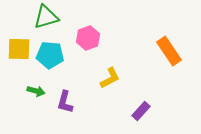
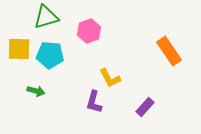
pink hexagon: moved 1 px right, 7 px up
yellow L-shape: rotated 90 degrees clockwise
purple L-shape: moved 29 px right
purple rectangle: moved 4 px right, 4 px up
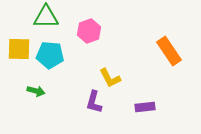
green triangle: rotated 16 degrees clockwise
purple rectangle: rotated 42 degrees clockwise
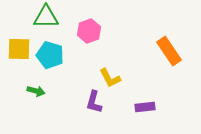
cyan pentagon: rotated 12 degrees clockwise
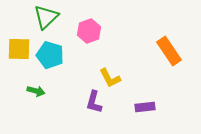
green triangle: rotated 44 degrees counterclockwise
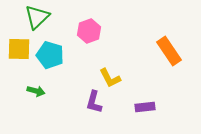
green triangle: moved 9 px left
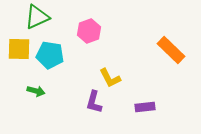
green triangle: rotated 20 degrees clockwise
orange rectangle: moved 2 px right, 1 px up; rotated 12 degrees counterclockwise
cyan pentagon: rotated 8 degrees counterclockwise
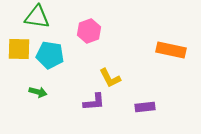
green triangle: rotated 32 degrees clockwise
orange rectangle: rotated 32 degrees counterclockwise
green arrow: moved 2 px right, 1 px down
purple L-shape: rotated 110 degrees counterclockwise
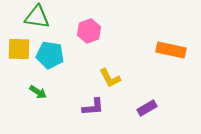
green arrow: rotated 18 degrees clockwise
purple L-shape: moved 1 px left, 5 px down
purple rectangle: moved 2 px right, 1 px down; rotated 24 degrees counterclockwise
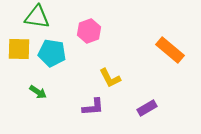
orange rectangle: moved 1 px left; rotated 28 degrees clockwise
cyan pentagon: moved 2 px right, 2 px up
